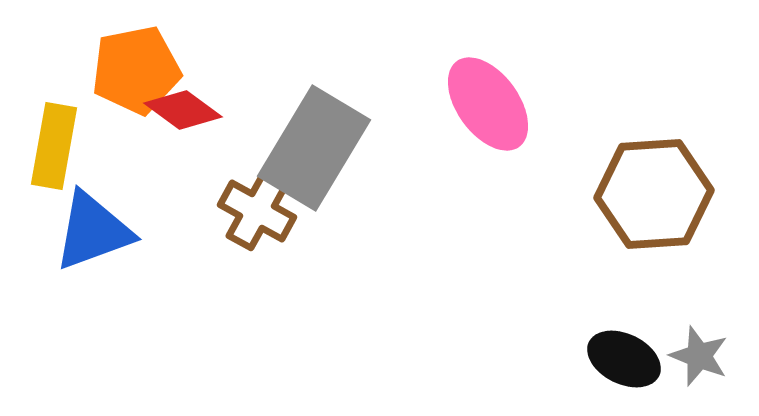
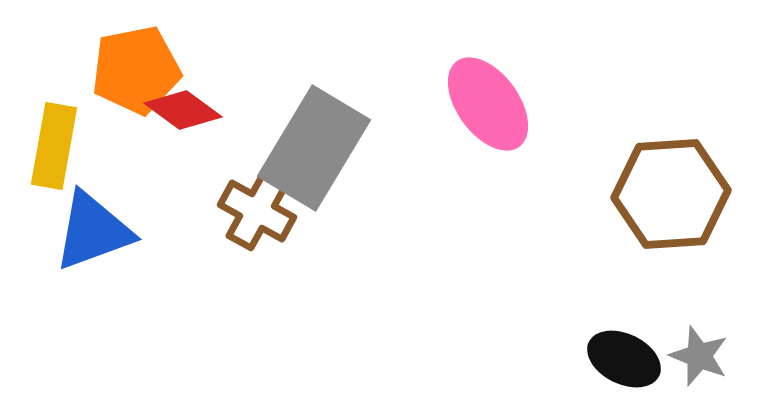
brown hexagon: moved 17 px right
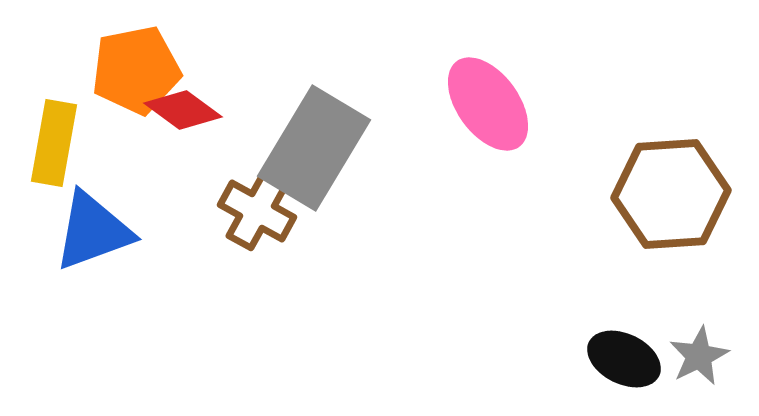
yellow rectangle: moved 3 px up
gray star: rotated 24 degrees clockwise
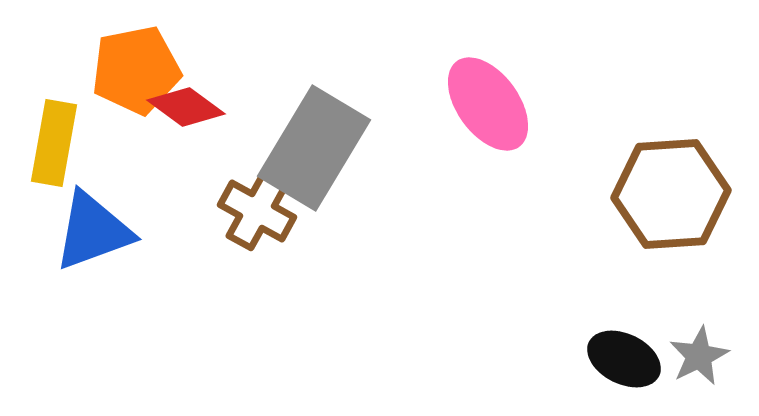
red diamond: moved 3 px right, 3 px up
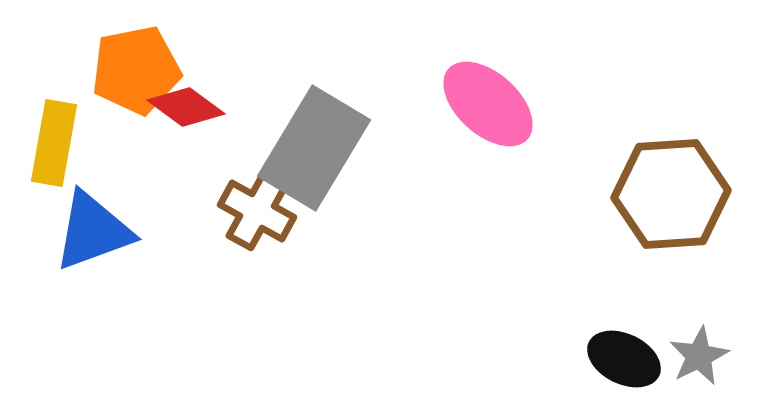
pink ellipse: rotated 12 degrees counterclockwise
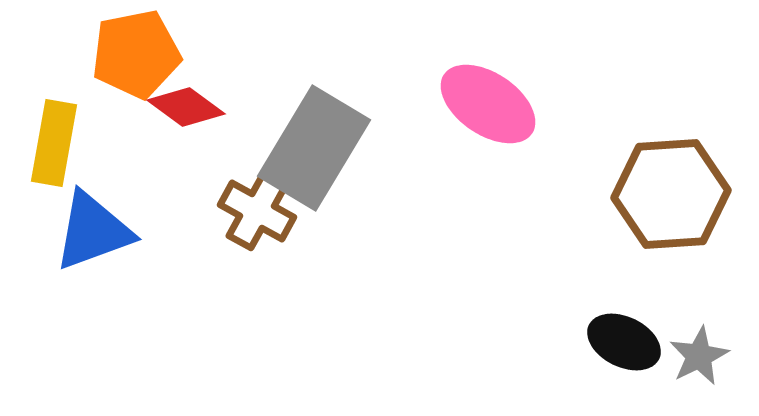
orange pentagon: moved 16 px up
pink ellipse: rotated 8 degrees counterclockwise
black ellipse: moved 17 px up
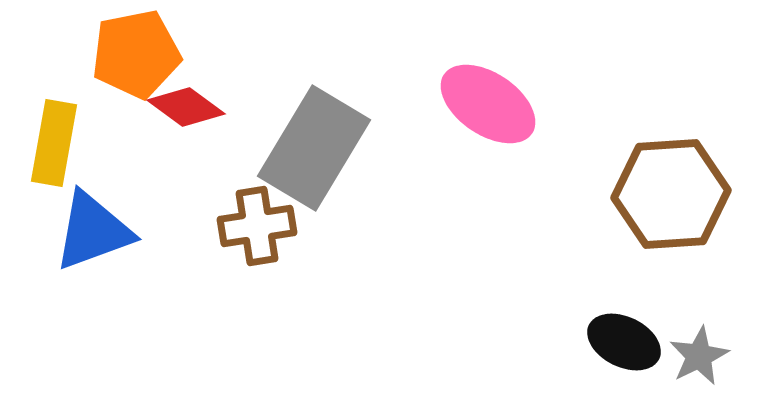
brown cross: moved 15 px down; rotated 38 degrees counterclockwise
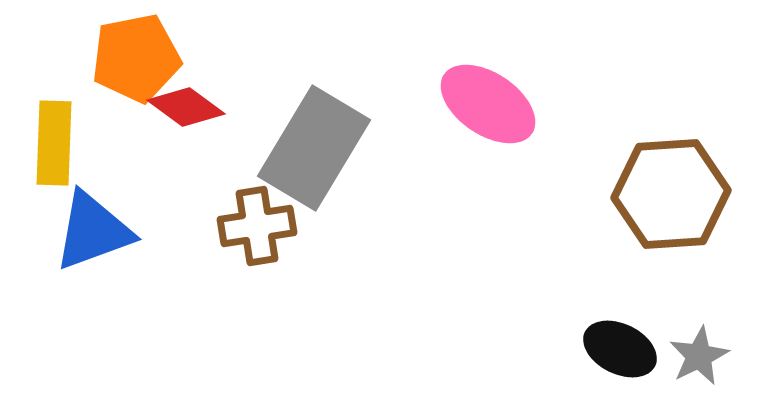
orange pentagon: moved 4 px down
yellow rectangle: rotated 8 degrees counterclockwise
black ellipse: moved 4 px left, 7 px down
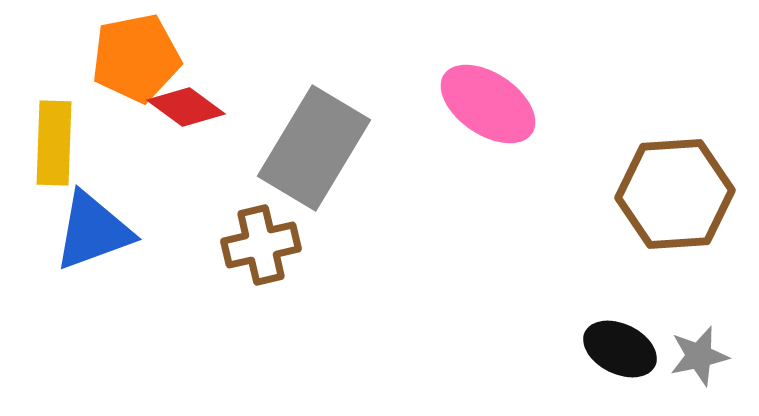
brown hexagon: moved 4 px right
brown cross: moved 4 px right, 19 px down; rotated 4 degrees counterclockwise
gray star: rotated 14 degrees clockwise
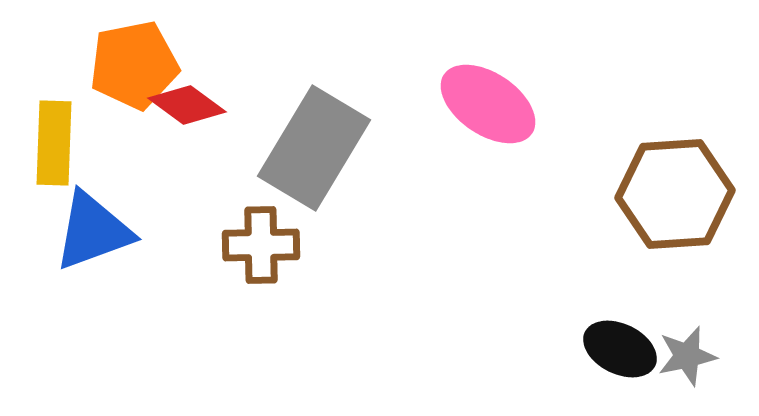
orange pentagon: moved 2 px left, 7 px down
red diamond: moved 1 px right, 2 px up
brown cross: rotated 12 degrees clockwise
gray star: moved 12 px left
